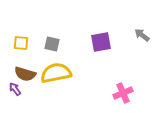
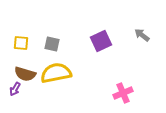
purple square: moved 1 px up; rotated 15 degrees counterclockwise
purple arrow: rotated 112 degrees counterclockwise
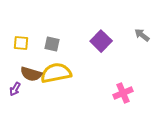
purple square: rotated 20 degrees counterclockwise
brown semicircle: moved 6 px right
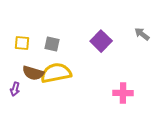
gray arrow: moved 1 px up
yellow square: moved 1 px right
brown semicircle: moved 2 px right, 1 px up
purple arrow: rotated 16 degrees counterclockwise
pink cross: rotated 24 degrees clockwise
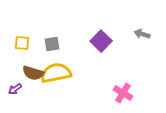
gray arrow: rotated 21 degrees counterclockwise
gray square: rotated 21 degrees counterclockwise
purple arrow: rotated 40 degrees clockwise
pink cross: rotated 30 degrees clockwise
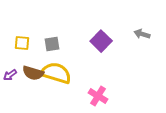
yellow semicircle: rotated 28 degrees clockwise
purple arrow: moved 5 px left, 14 px up
pink cross: moved 25 px left, 3 px down
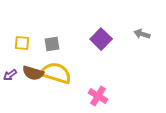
purple square: moved 2 px up
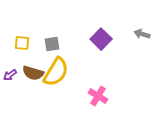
yellow semicircle: moved 1 px up; rotated 104 degrees clockwise
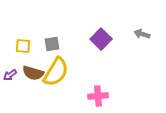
yellow square: moved 1 px right, 3 px down
pink cross: rotated 36 degrees counterclockwise
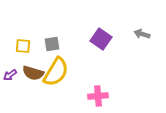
purple square: rotated 10 degrees counterclockwise
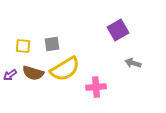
gray arrow: moved 9 px left, 29 px down
purple square: moved 17 px right, 9 px up; rotated 25 degrees clockwise
yellow semicircle: moved 9 px right, 3 px up; rotated 28 degrees clockwise
pink cross: moved 2 px left, 9 px up
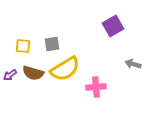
purple square: moved 5 px left, 4 px up
gray arrow: moved 1 px down
